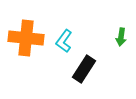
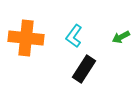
green arrow: rotated 54 degrees clockwise
cyan L-shape: moved 10 px right, 5 px up
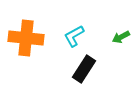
cyan L-shape: rotated 25 degrees clockwise
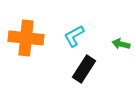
green arrow: moved 7 px down; rotated 42 degrees clockwise
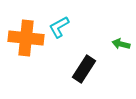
cyan L-shape: moved 15 px left, 9 px up
